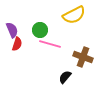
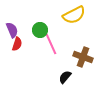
pink line: moved 1 px right; rotated 50 degrees clockwise
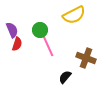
pink line: moved 3 px left, 2 px down
brown cross: moved 3 px right, 1 px down
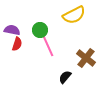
purple semicircle: rotated 56 degrees counterclockwise
brown cross: rotated 18 degrees clockwise
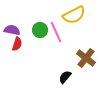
pink line: moved 8 px right, 14 px up
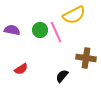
red semicircle: moved 4 px right, 25 px down; rotated 40 degrees clockwise
brown cross: rotated 30 degrees counterclockwise
black semicircle: moved 3 px left, 1 px up
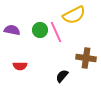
red semicircle: moved 1 px left, 3 px up; rotated 32 degrees clockwise
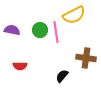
pink line: rotated 15 degrees clockwise
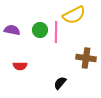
pink line: rotated 10 degrees clockwise
black semicircle: moved 2 px left, 7 px down
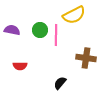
pink line: moved 3 px down
